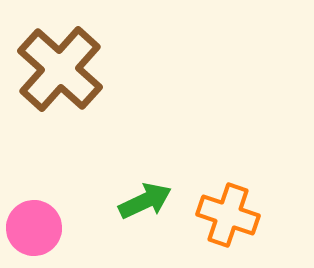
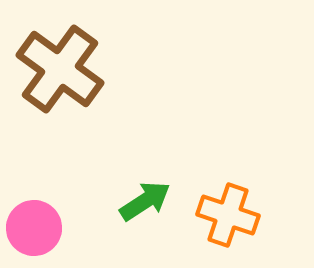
brown cross: rotated 6 degrees counterclockwise
green arrow: rotated 8 degrees counterclockwise
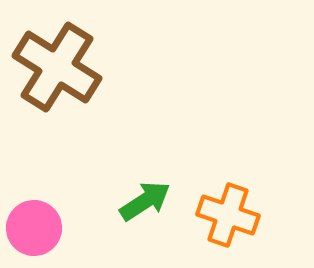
brown cross: moved 3 px left, 2 px up; rotated 4 degrees counterclockwise
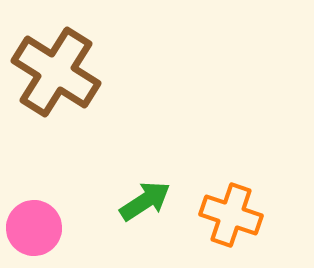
brown cross: moved 1 px left, 5 px down
orange cross: moved 3 px right
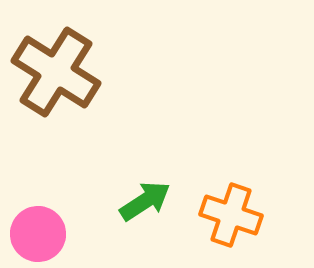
pink circle: moved 4 px right, 6 px down
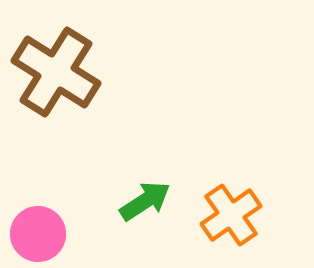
orange cross: rotated 36 degrees clockwise
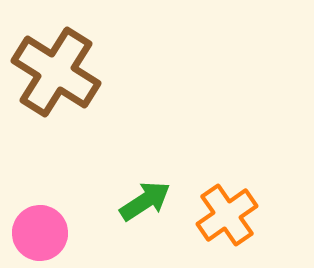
orange cross: moved 4 px left
pink circle: moved 2 px right, 1 px up
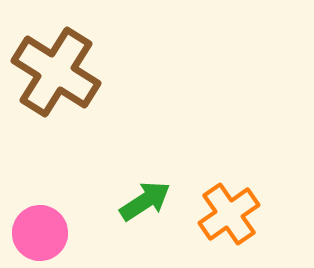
orange cross: moved 2 px right, 1 px up
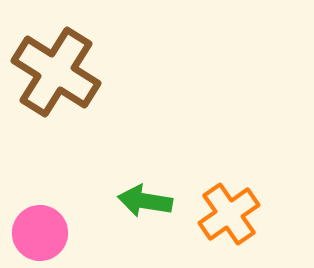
green arrow: rotated 138 degrees counterclockwise
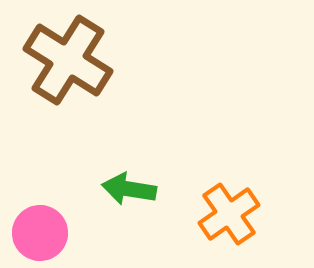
brown cross: moved 12 px right, 12 px up
green arrow: moved 16 px left, 12 px up
